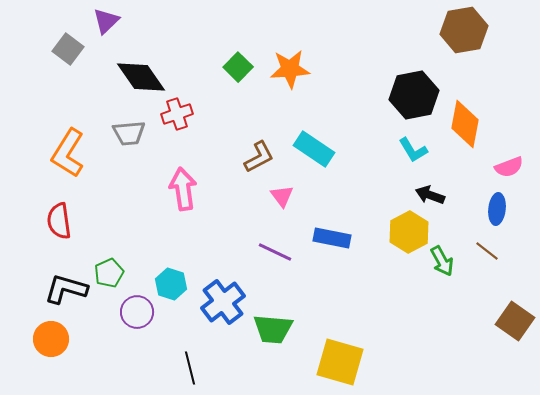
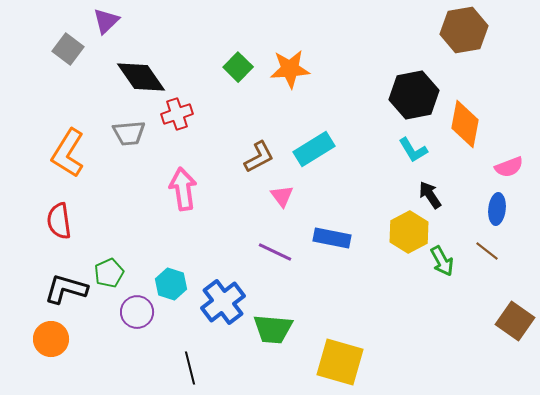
cyan rectangle: rotated 66 degrees counterclockwise
black arrow: rotated 36 degrees clockwise
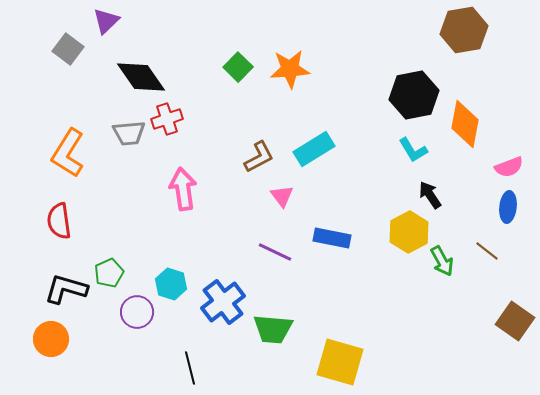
red cross: moved 10 px left, 5 px down
blue ellipse: moved 11 px right, 2 px up
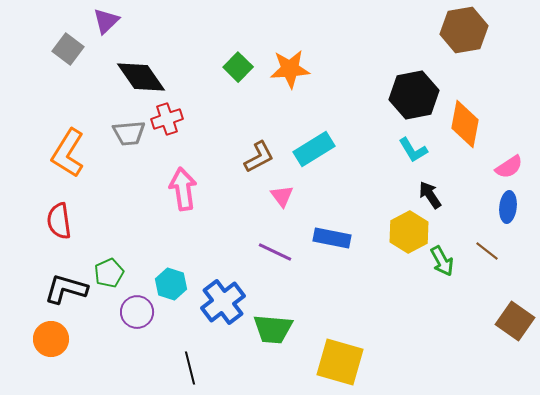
pink semicircle: rotated 12 degrees counterclockwise
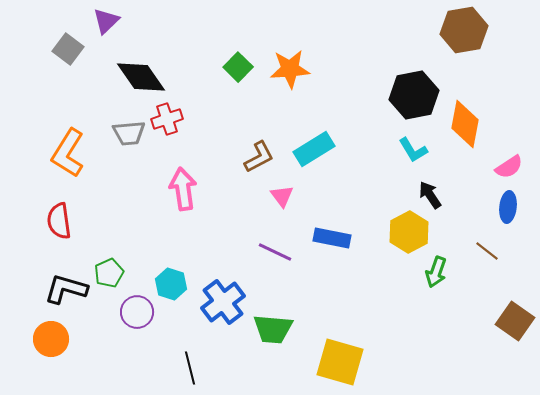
green arrow: moved 6 px left, 11 px down; rotated 48 degrees clockwise
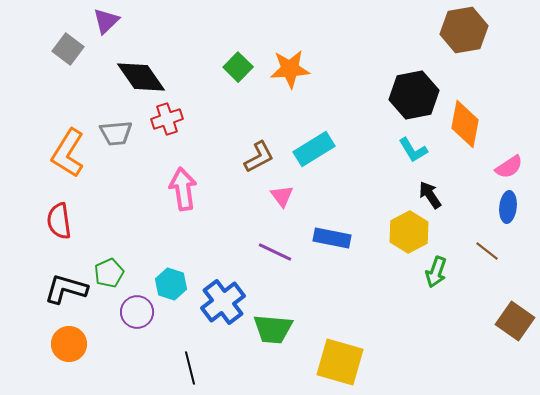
gray trapezoid: moved 13 px left
orange circle: moved 18 px right, 5 px down
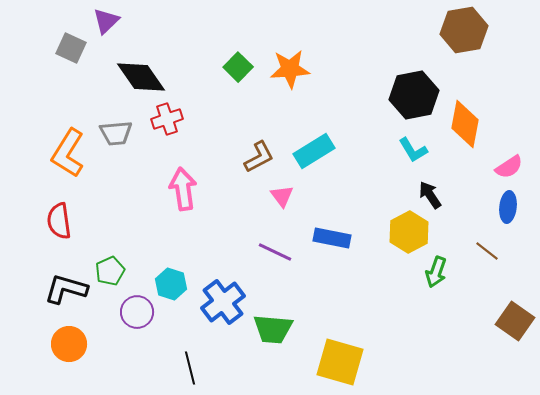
gray square: moved 3 px right, 1 px up; rotated 12 degrees counterclockwise
cyan rectangle: moved 2 px down
green pentagon: moved 1 px right, 2 px up
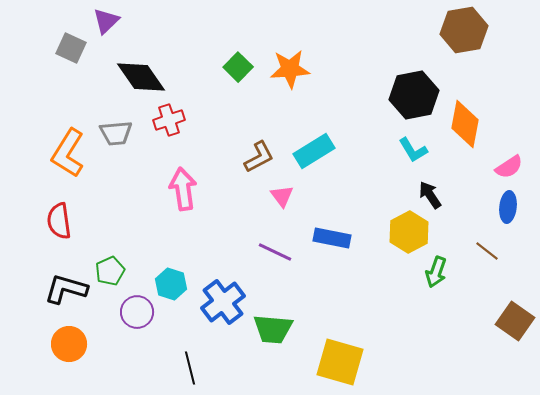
red cross: moved 2 px right, 1 px down
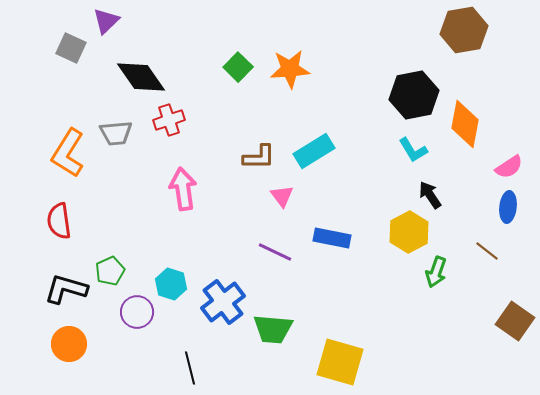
brown L-shape: rotated 28 degrees clockwise
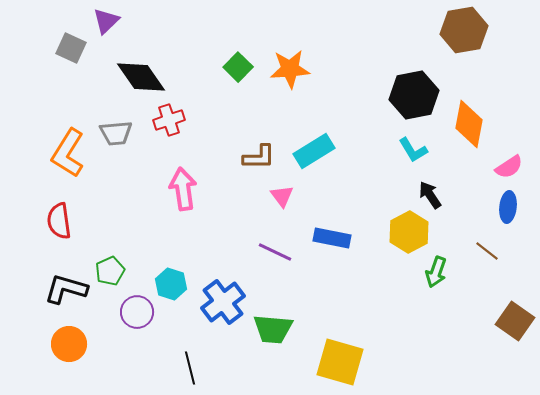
orange diamond: moved 4 px right
